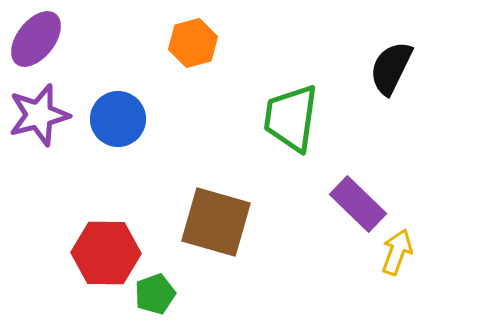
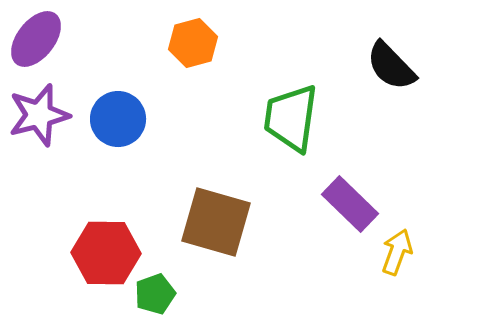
black semicircle: moved 2 px up; rotated 70 degrees counterclockwise
purple rectangle: moved 8 px left
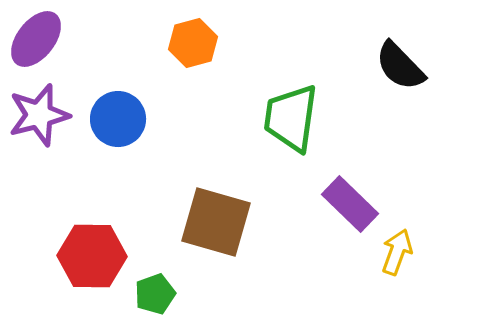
black semicircle: moved 9 px right
red hexagon: moved 14 px left, 3 px down
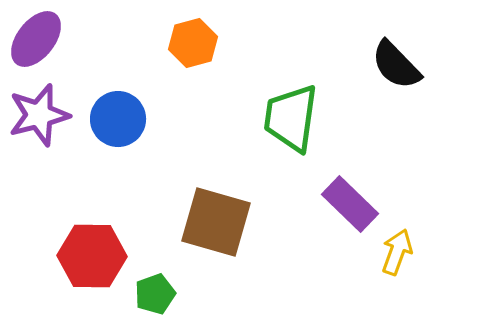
black semicircle: moved 4 px left, 1 px up
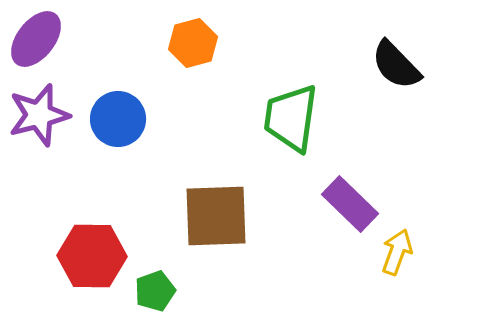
brown square: moved 6 px up; rotated 18 degrees counterclockwise
green pentagon: moved 3 px up
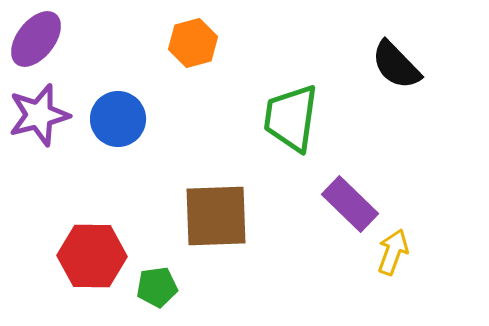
yellow arrow: moved 4 px left
green pentagon: moved 2 px right, 4 px up; rotated 12 degrees clockwise
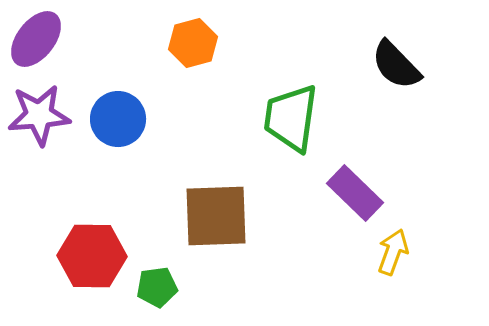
purple star: rotated 10 degrees clockwise
purple rectangle: moved 5 px right, 11 px up
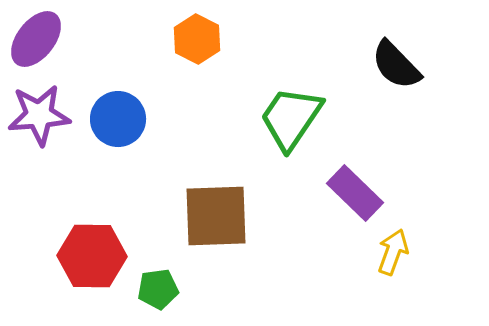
orange hexagon: moved 4 px right, 4 px up; rotated 18 degrees counterclockwise
green trapezoid: rotated 26 degrees clockwise
green pentagon: moved 1 px right, 2 px down
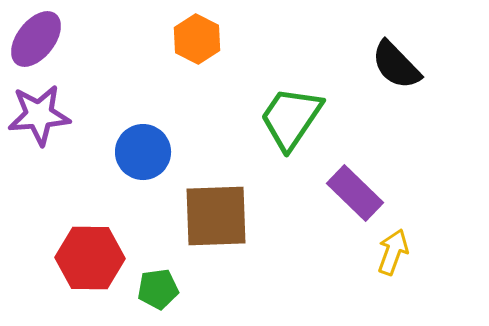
blue circle: moved 25 px right, 33 px down
red hexagon: moved 2 px left, 2 px down
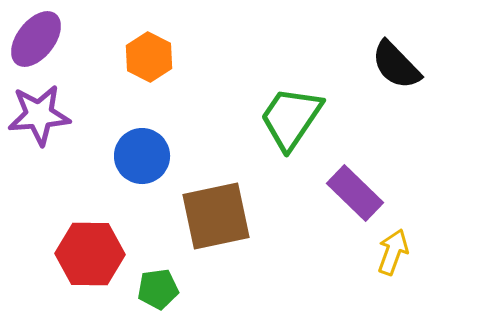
orange hexagon: moved 48 px left, 18 px down
blue circle: moved 1 px left, 4 px down
brown square: rotated 10 degrees counterclockwise
red hexagon: moved 4 px up
